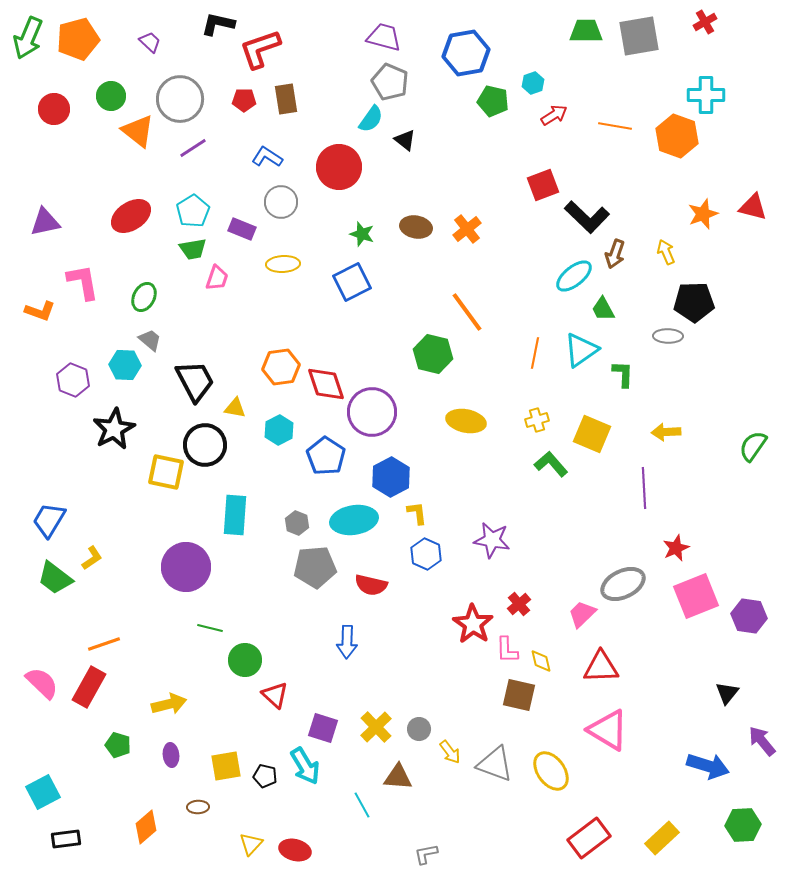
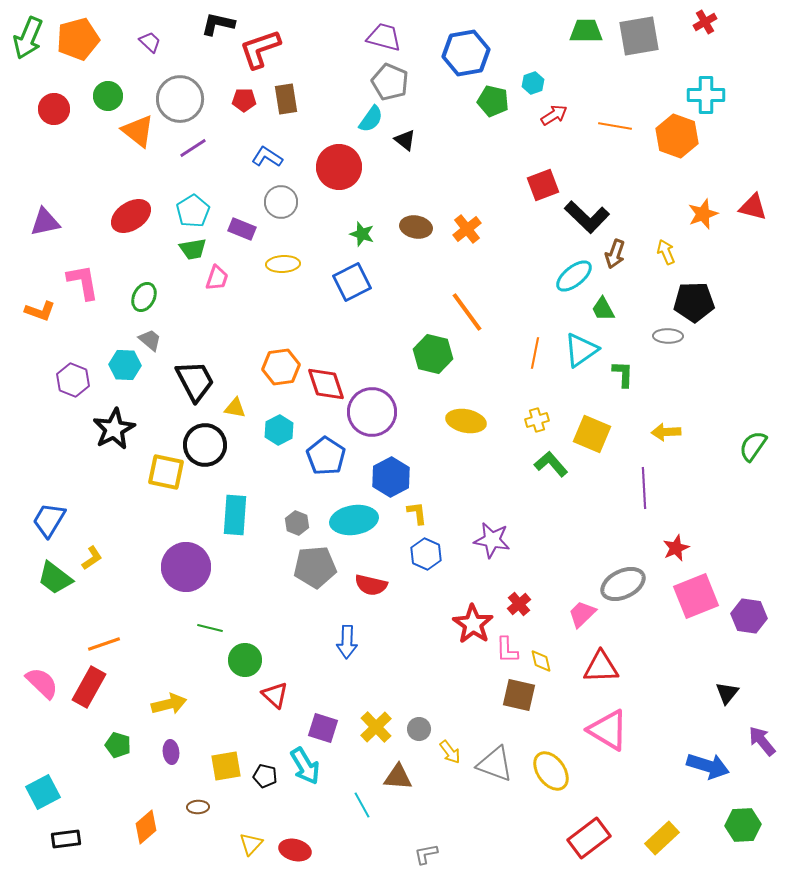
green circle at (111, 96): moved 3 px left
purple ellipse at (171, 755): moved 3 px up
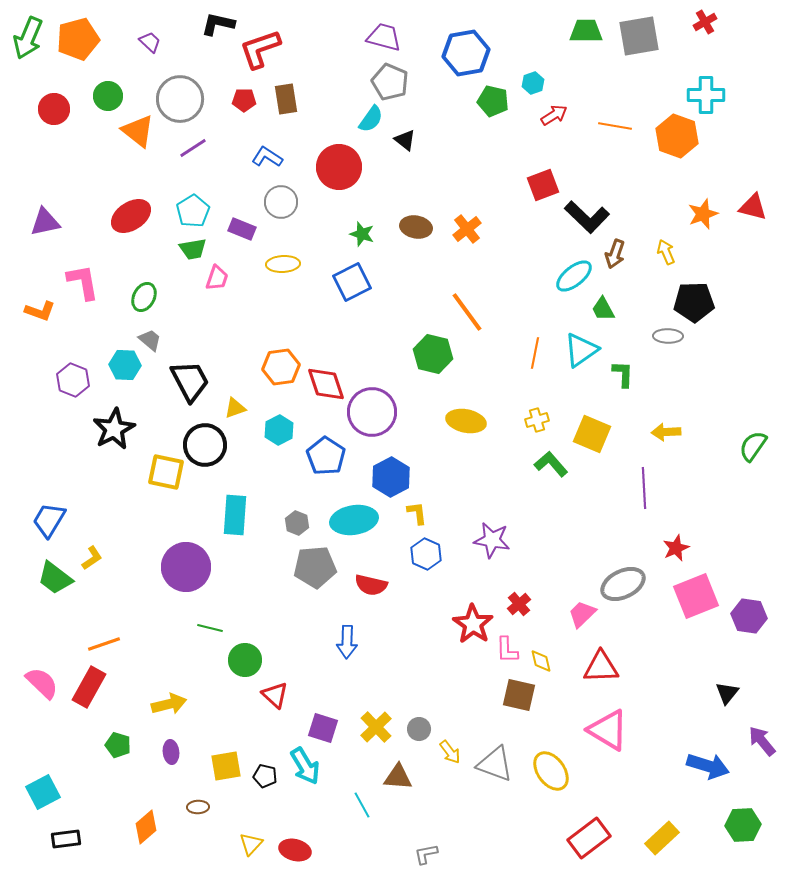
black trapezoid at (195, 381): moved 5 px left
yellow triangle at (235, 408): rotated 30 degrees counterclockwise
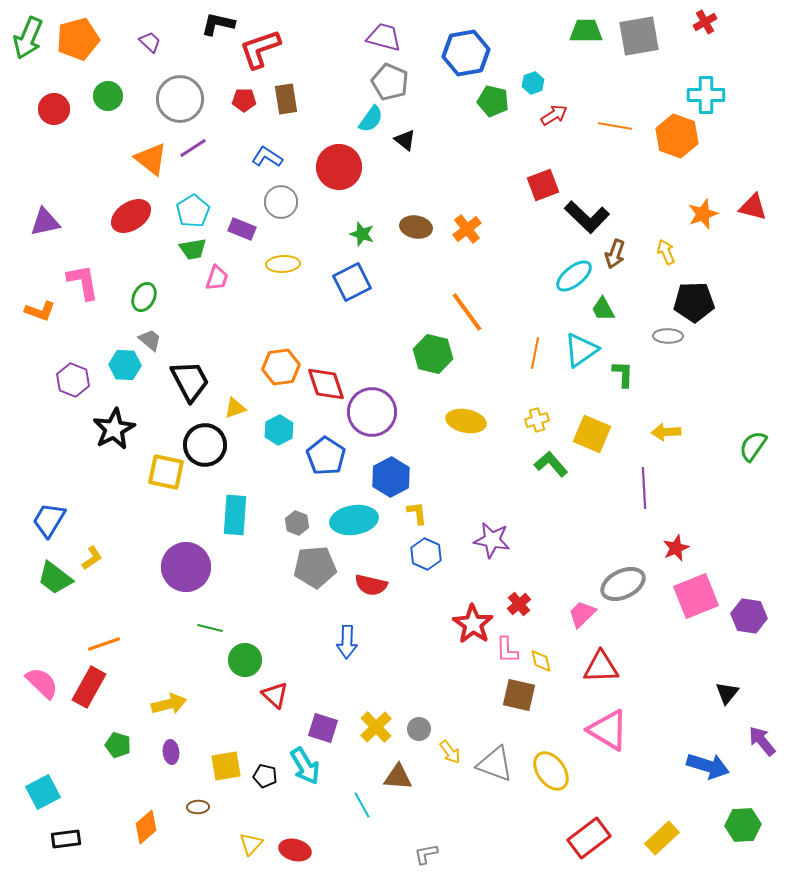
orange triangle at (138, 131): moved 13 px right, 28 px down
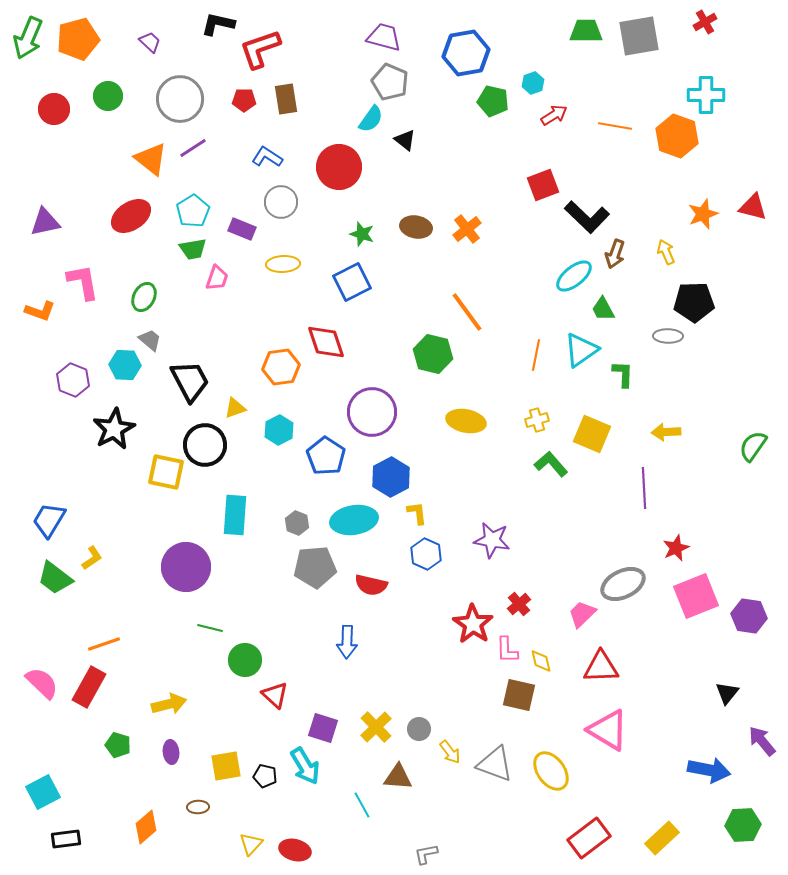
orange line at (535, 353): moved 1 px right, 2 px down
red diamond at (326, 384): moved 42 px up
blue arrow at (708, 766): moved 1 px right, 4 px down; rotated 6 degrees counterclockwise
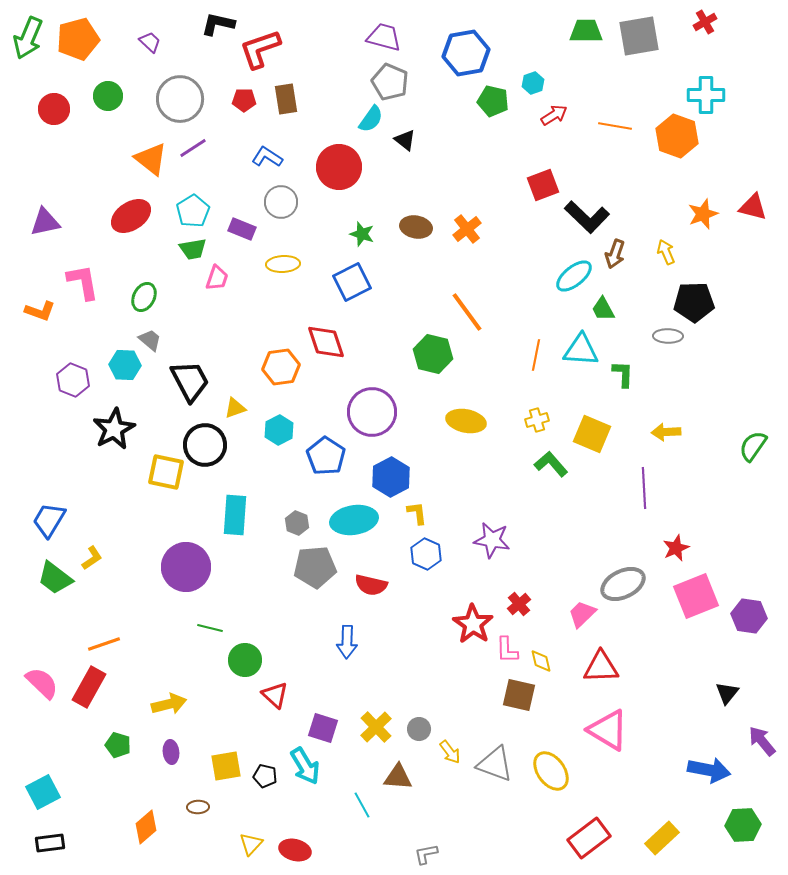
cyan triangle at (581, 350): rotated 39 degrees clockwise
black rectangle at (66, 839): moved 16 px left, 4 px down
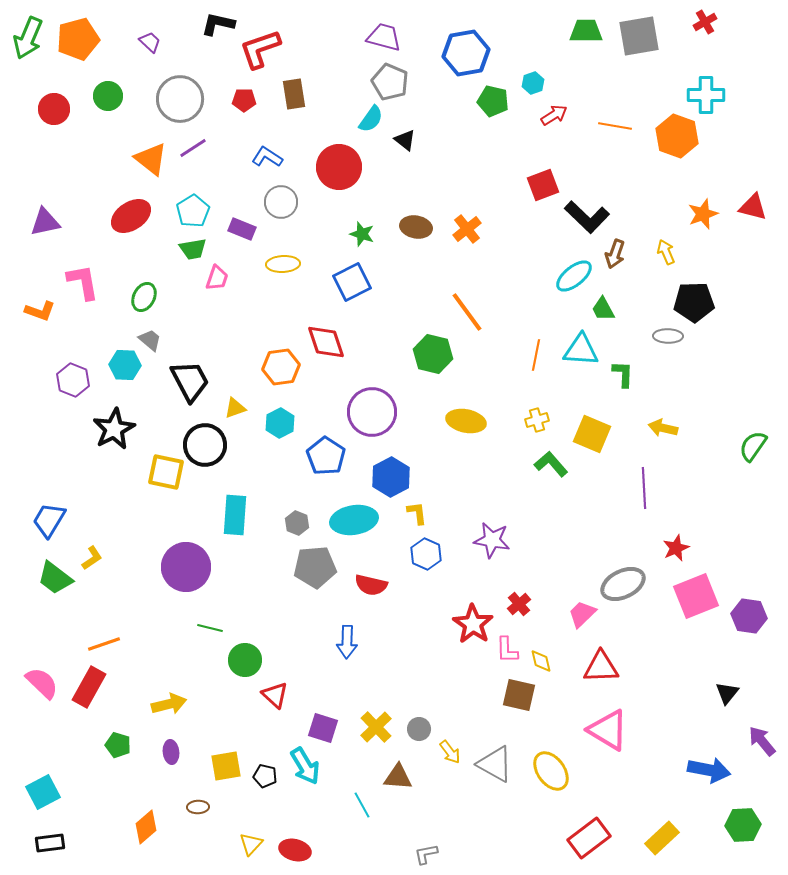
brown rectangle at (286, 99): moved 8 px right, 5 px up
cyan hexagon at (279, 430): moved 1 px right, 7 px up
yellow arrow at (666, 432): moved 3 px left, 4 px up; rotated 16 degrees clockwise
gray triangle at (495, 764): rotated 9 degrees clockwise
